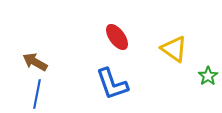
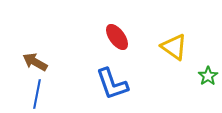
yellow triangle: moved 2 px up
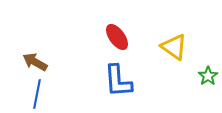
blue L-shape: moved 6 px right, 3 px up; rotated 15 degrees clockwise
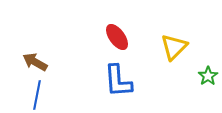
yellow triangle: rotated 40 degrees clockwise
blue line: moved 1 px down
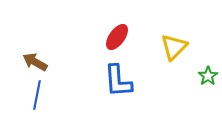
red ellipse: rotated 72 degrees clockwise
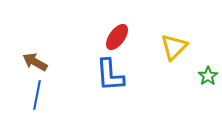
blue L-shape: moved 8 px left, 6 px up
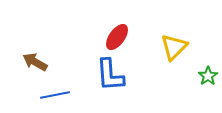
blue line: moved 18 px right; rotated 68 degrees clockwise
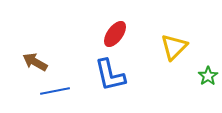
red ellipse: moved 2 px left, 3 px up
blue L-shape: rotated 9 degrees counterclockwise
blue line: moved 4 px up
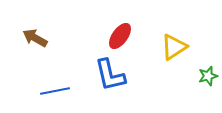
red ellipse: moved 5 px right, 2 px down
yellow triangle: rotated 12 degrees clockwise
brown arrow: moved 24 px up
green star: rotated 18 degrees clockwise
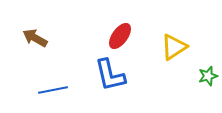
blue line: moved 2 px left, 1 px up
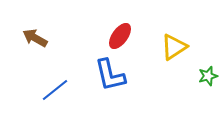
blue line: moved 2 px right; rotated 28 degrees counterclockwise
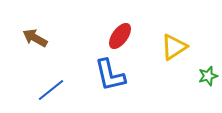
blue line: moved 4 px left
